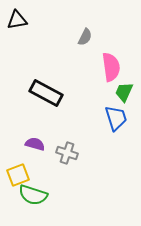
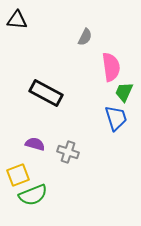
black triangle: rotated 15 degrees clockwise
gray cross: moved 1 px right, 1 px up
green semicircle: rotated 40 degrees counterclockwise
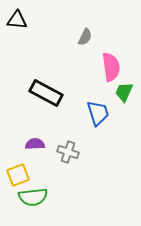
blue trapezoid: moved 18 px left, 5 px up
purple semicircle: rotated 18 degrees counterclockwise
green semicircle: moved 2 px down; rotated 16 degrees clockwise
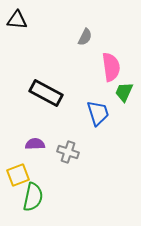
green semicircle: rotated 72 degrees counterclockwise
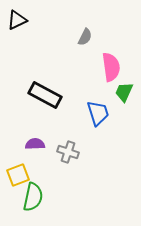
black triangle: rotated 30 degrees counterclockwise
black rectangle: moved 1 px left, 2 px down
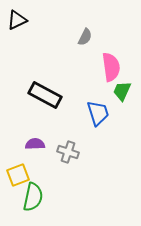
green trapezoid: moved 2 px left, 1 px up
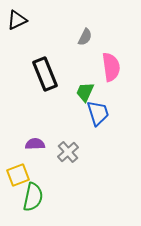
green trapezoid: moved 37 px left, 1 px down
black rectangle: moved 21 px up; rotated 40 degrees clockwise
gray cross: rotated 30 degrees clockwise
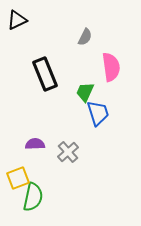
yellow square: moved 3 px down
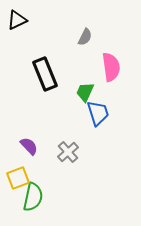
purple semicircle: moved 6 px left, 2 px down; rotated 48 degrees clockwise
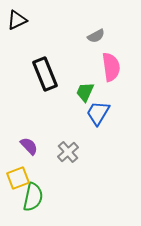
gray semicircle: moved 11 px right, 1 px up; rotated 36 degrees clockwise
blue trapezoid: rotated 132 degrees counterclockwise
